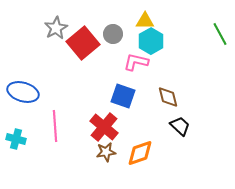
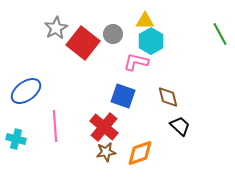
red square: rotated 12 degrees counterclockwise
blue ellipse: moved 3 px right, 1 px up; rotated 52 degrees counterclockwise
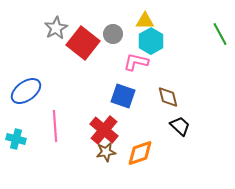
red cross: moved 3 px down
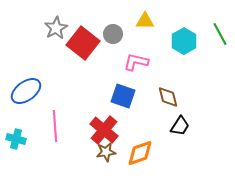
cyan hexagon: moved 33 px right
black trapezoid: rotated 80 degrees clockwise
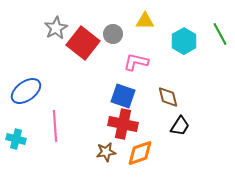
red cross: moved 19 px right, 6 px up; rotated 28 degrees counterclockwise
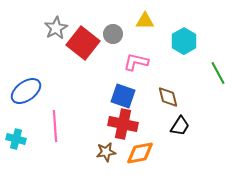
green line: moved 2 px left, 39 px down
orange diamond: rotated 8 degrees clockwise
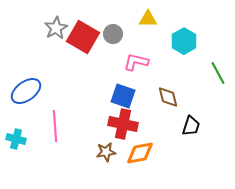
yellow triangle: moved 3 px right, 2 px up
red square: moved 6 px up; rotated 8 degrees counterclockwise
black trapezoid: moved 11 px right; rotated 15 degrees counterclockwise
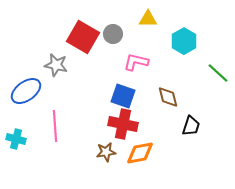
gray star: moved 37 px down; rotated 30 degrees counterclockwise
green line: rotated 20 degrees counterclockwise
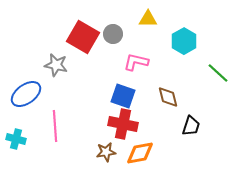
blue ellipse: moved 3 px down
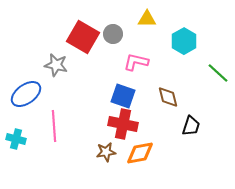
yellow triangle: moved 1 px left
pink line: moved 1 px left
